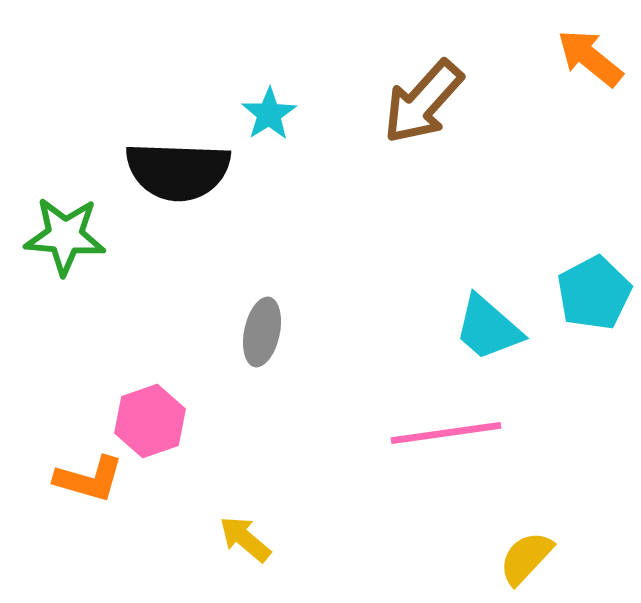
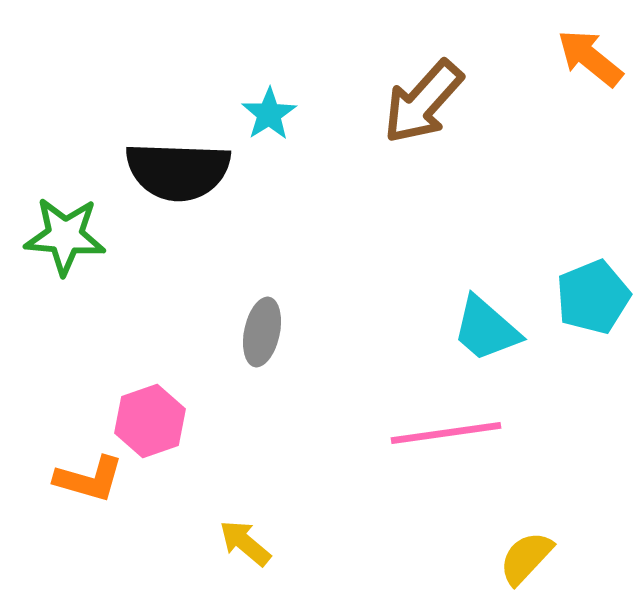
cyan pentagon: moved 1 px left, 4 px down; rotated 6 degrees clockwise
cyan trapezoid: moved 2 px left, 1 px down
yellow arrow: moved 4 px down
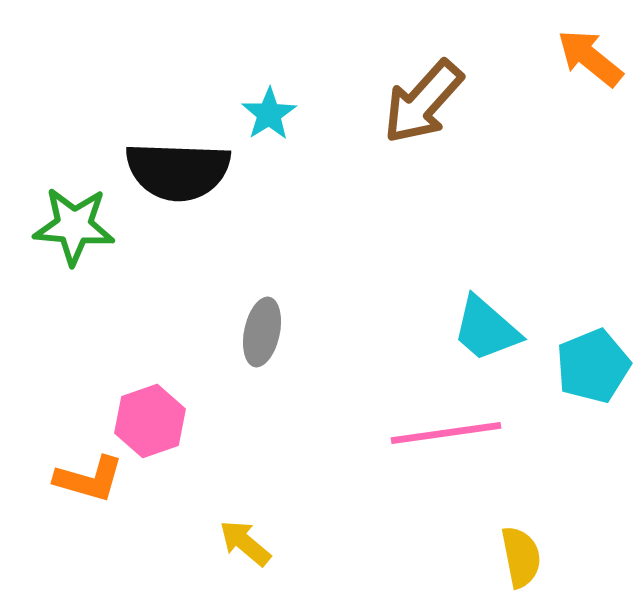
green star: moved 9 px right, 10 px up
cyan pentagon: moved 69 px down
yellow semicircle: moved 5 px left, 1 px up; rotated 126 degrees clockwise
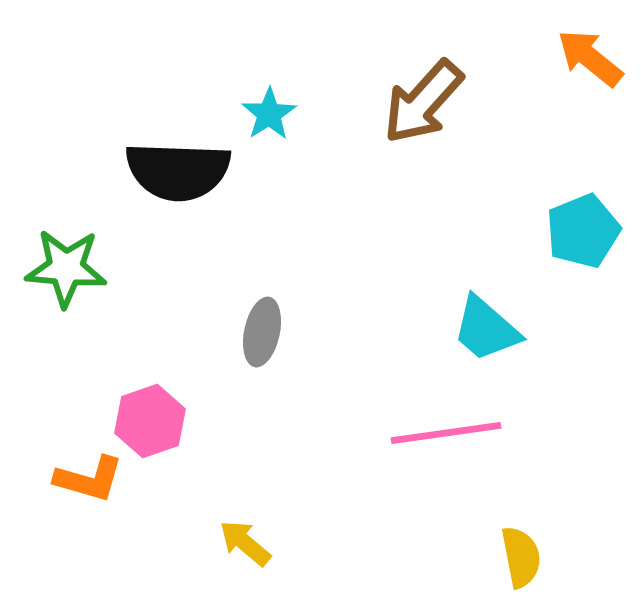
green star: moved 8 px left, 42 px down
cyan pentagon: moved 10 px left, 135 px up
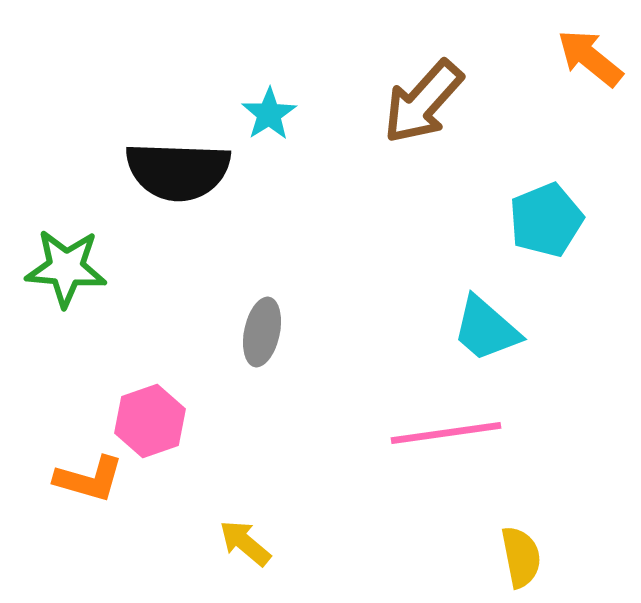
cyan pentagon: moved 37 px left, 11 px up
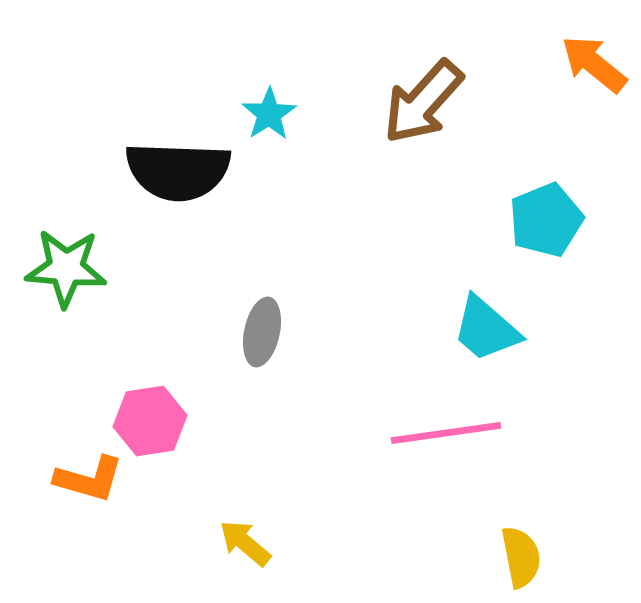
orange arrow: moved 4 px right, 6 px down
pink hexagon: rotated 10 degrees clockwise
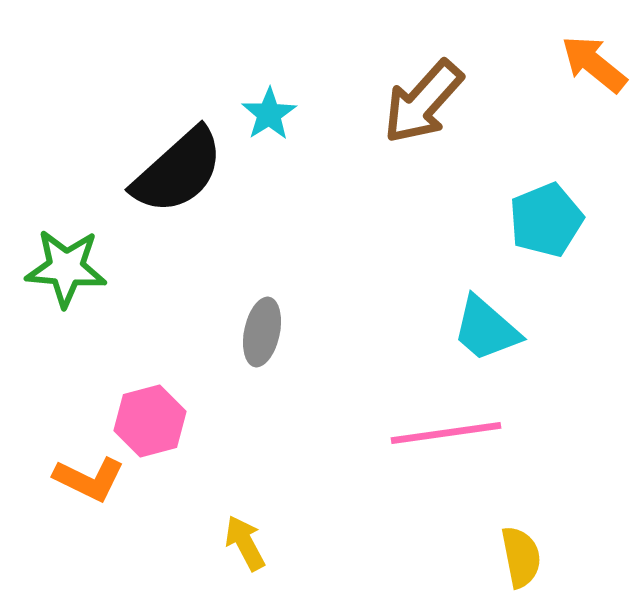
black semicircle: rotated 44 degrees counterclockwise
pink hexagon: rotated 6 degrees counterclockwise
orange L-shape: rotated 10 degrees clockwise
yellow arrow: rotated 22 degrees clockwise
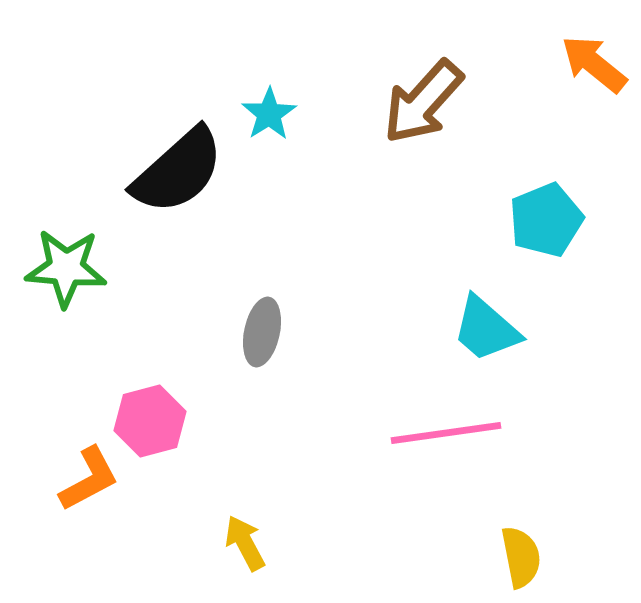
orange L-shape: rotated 54 degrees counterclockwise
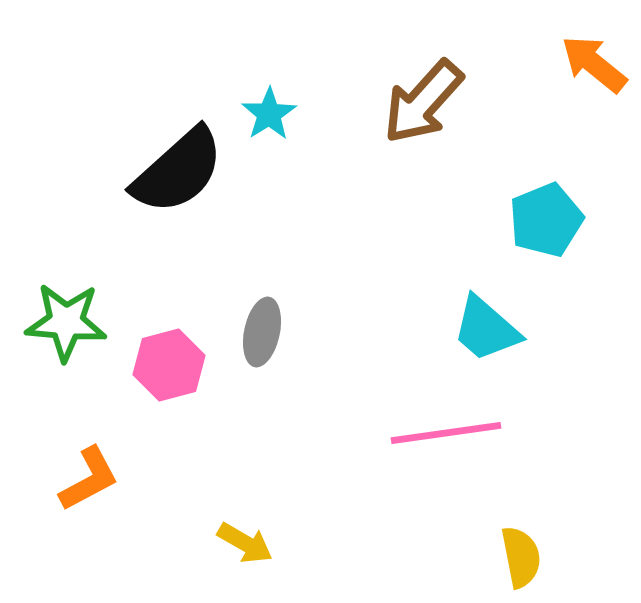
green star: moved 54 px down
pink hexagon: moved 19 px right, 56 px up
yellow arrow: rotated 148 degrees clockwise
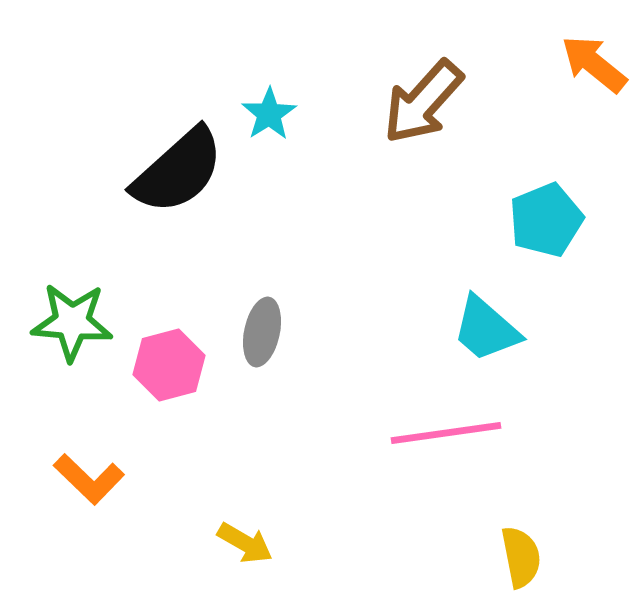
green star: moved 6 px right
orange L-shape: rotated 72 degrees clockwise
